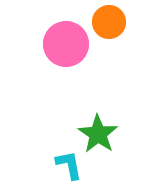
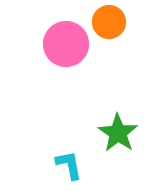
green star: moved 20 px right, 1 px up
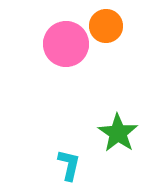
orange circle: moved 3 px left, 4 px down
cyan L-shape: rotated 24 degrees clockwise
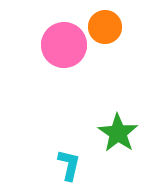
orange circle: moved 1 px left, 1 px down
pink circle: moved 2 px left, 1 px down
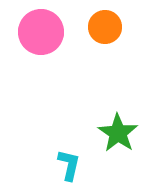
pink circle: moved 23 px left, 13 px up
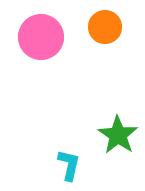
pink circle: moved 5 px down
green star: moved 2 px down
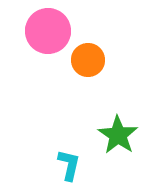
orange circle: moved 17 px left, 33 px down
pink circle: moved 7 px right, 6 px up
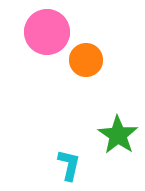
pink circle: moved 1 px left, 1 px down
orange circle: moved 2 px left
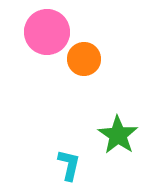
orange circle: moved 2 px left, 1 px up
